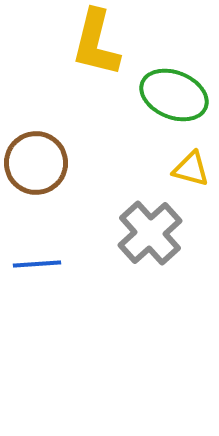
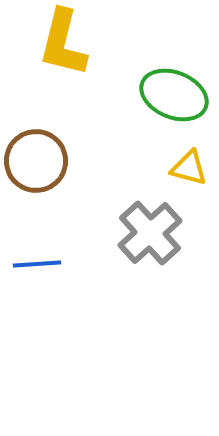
yellow L-shape: moved 33 px left
brown circle: moved 2 px up
yellow triangle: moved 2 px left, 1 px up
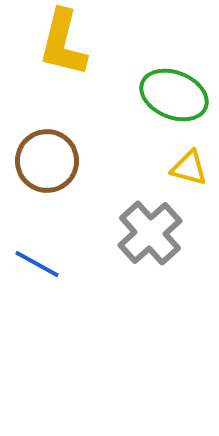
brown circle: moved 11 px right
blue line: rotated 33 degrees clockwise
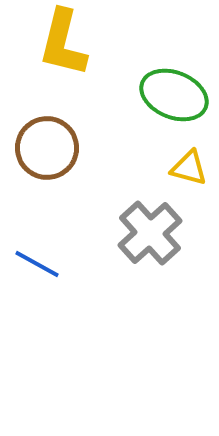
brown circle: moved 13 px up
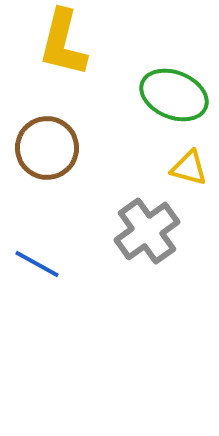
gray cross: moved 3 px left, 2 px up; rotated 6 degrees clockwise
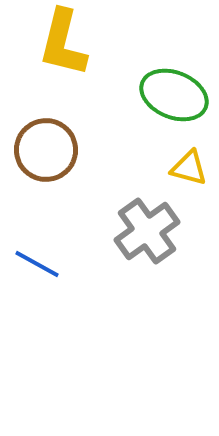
brown circle: moved 1 px left, 2 px down
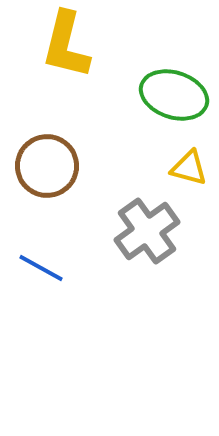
yellow L-shape: moved 3 px right, 2 px down
green ellipse: rotated 4 degrees counterclockwise
brown circle: moved 1 px right, 16 px down
blue line: moved 4 px right, 4 px down
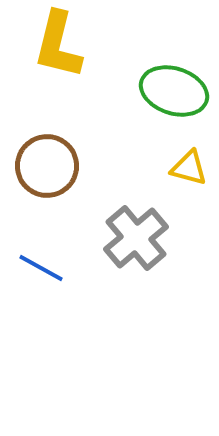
yellow L-shape: moved 8 px left
green ellipse: moved 4 px up
gray cross: moved 11 px left, 7 px down; rotated 4 degrees counterclockwise
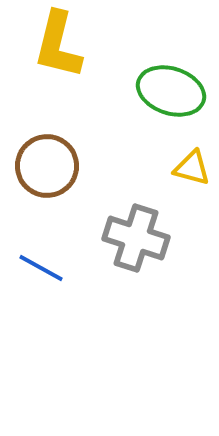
green ellipse: moved 3 px left
yellow triangle: moved 3 px right
gray cross: rotated 32 degrees counterclockwise
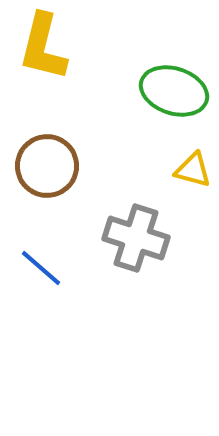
yellow L-shape: moved 15 px left, 2 px down
green ellipse: moved 3 px right
yellow triangle: moved 1 px right, 2 px down
blue line: rotated 12 degrees clockwise
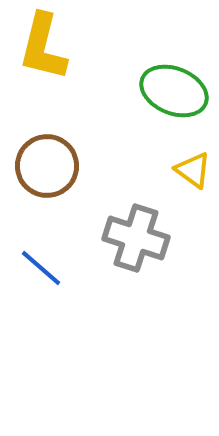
green ellipse: rotated 4 degrees clockwise
yellow triangle: rotated 21 degrees clockwise
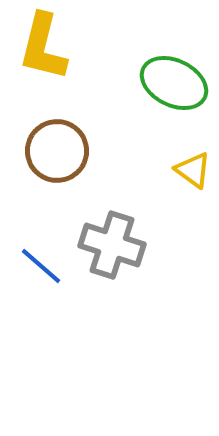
green ellipse: moved 8 px up; rotated 4 degrees clockwise
brown circle: moved 10 px right, 15 px up
gray cross: moved 24 px left, 7 px down
blue line: moved 2 px up
